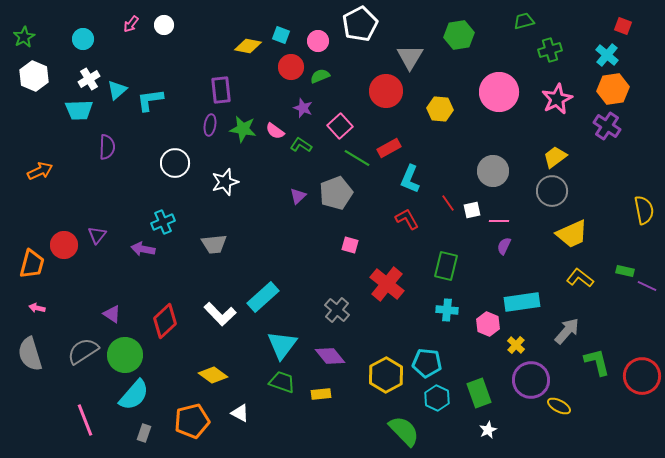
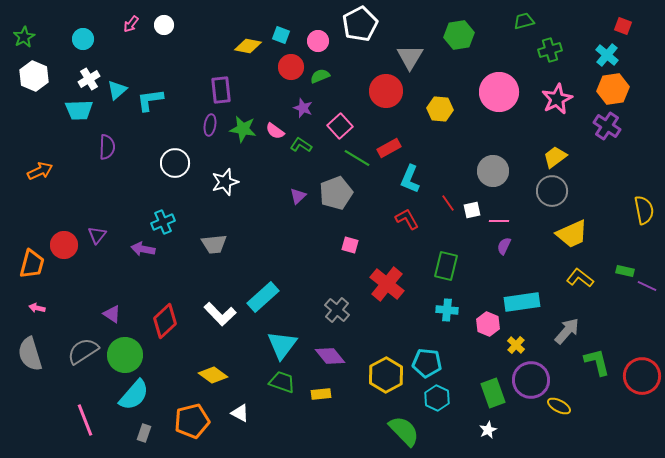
green rectangle at (479, 393): moved 14 px right
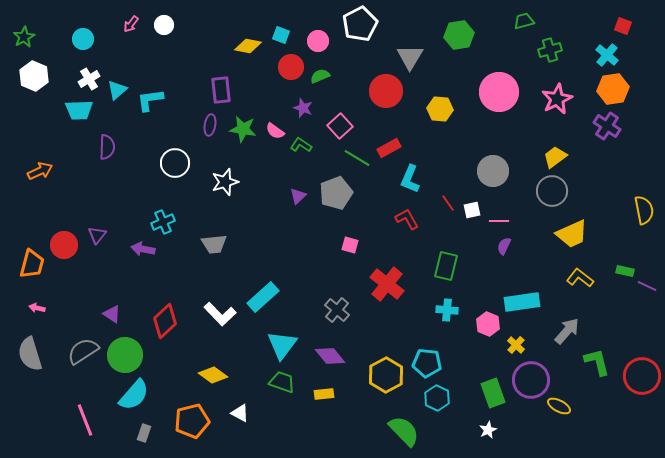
yellow rectangle at (321, 394): moved 3 px right
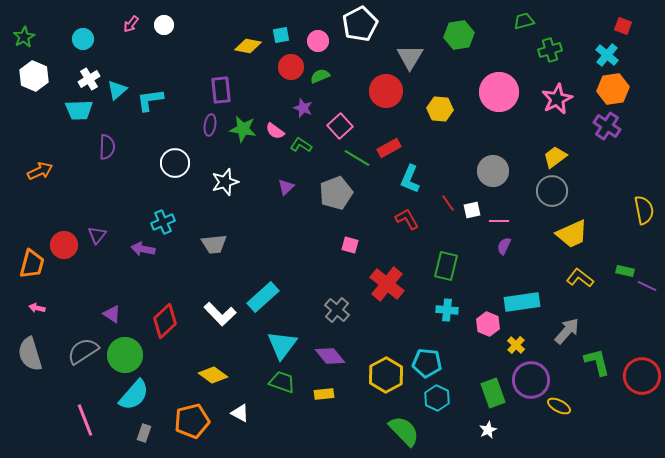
cyan square at (281, 35): rotated 30 degrees counterclockwise
purple triangle at (298, 196): moved 12 px left, 9 px up
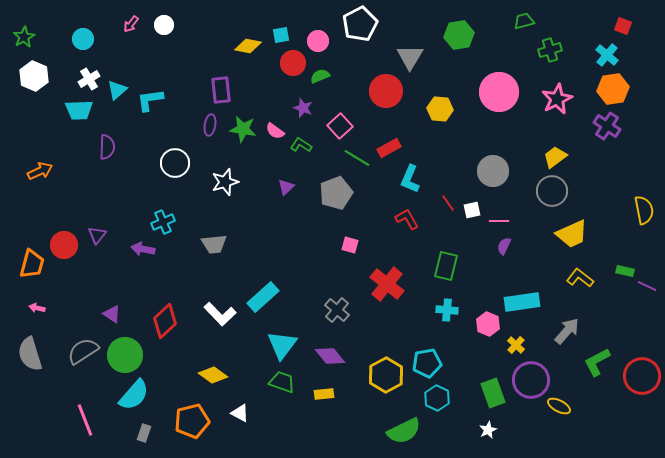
red circle at (291, 67): moved 2 px right, 4 px up
green L-shape at (597, 362): rotated 104 degrees counterclockwise
cyan pentagon at (427, 363): rotated 16 degrees counterclockwise
green semicircle at (404, 431): rotated 108 degrees clockwise
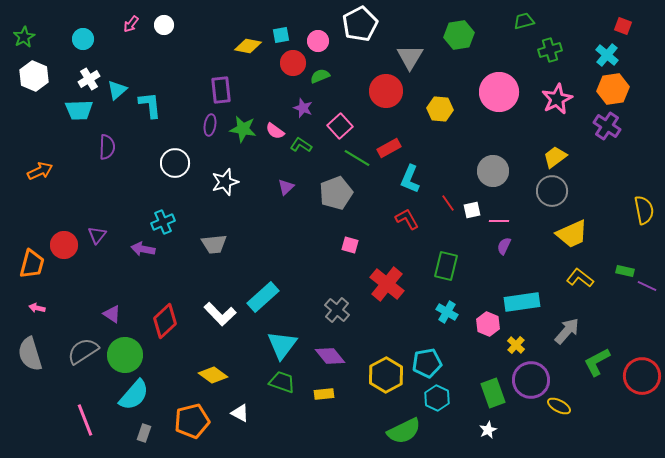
cyan L-shape at (150, 100): moved 5 px down; rotated 92 degrees clockwise
cyan cross at (447, 310): moved 2 px down; rotated 25 degrees clockwise
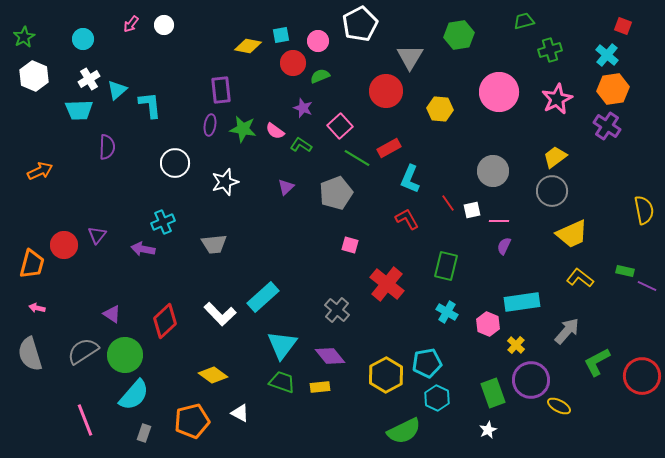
yellow rectangle at (324, 394): moved 4 px left, 7 px up
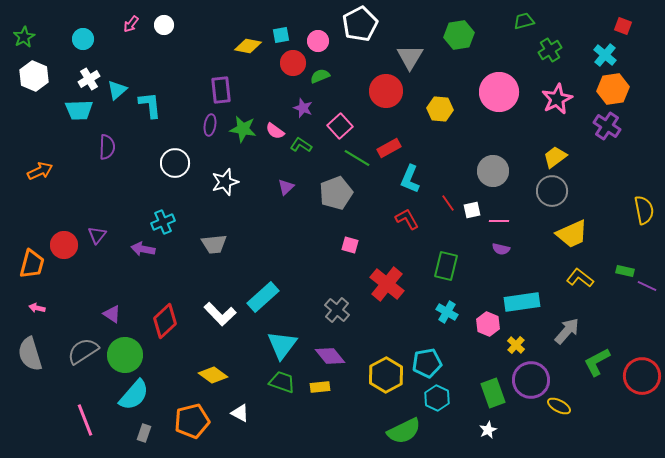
green cross at (550, 50): rotated 15 degrees counterclockwise
cyan cross at (607, 55): moved 2 px left
purple semicircle at (504, 246): moved 3 px left, 3 px down; rotated 102 degrees counterclockwise
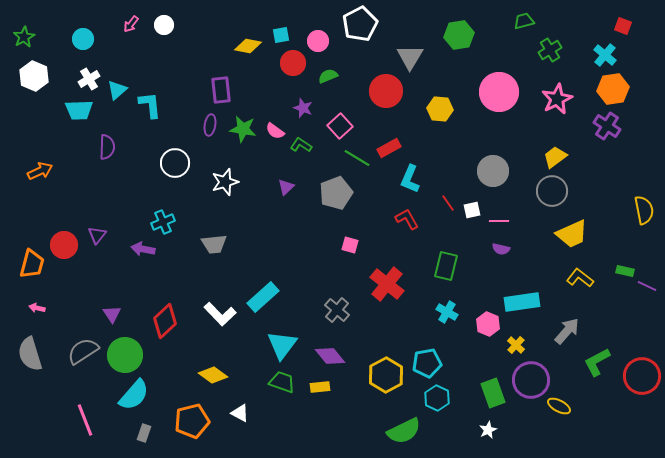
green semicircle at (320, 76): moved 8 px right
purple triangle at (112, 314): rotated 24 degrees clockwise
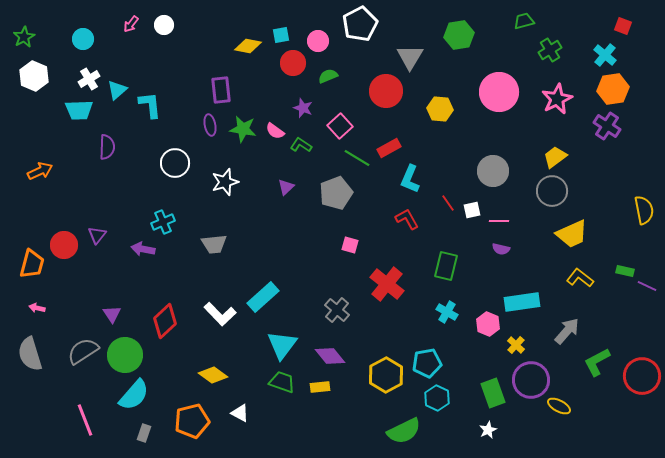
purple ellipse at (210, 125): rotated 20 degrees counterclockwise
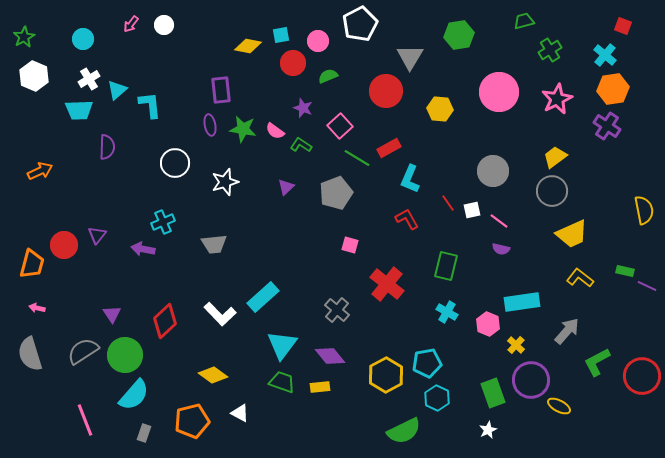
pink line at (499, 221): rotated 36 degrees clockwise
